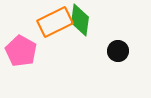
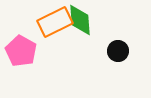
green diamond: rotated 12 degrees counterclockwise
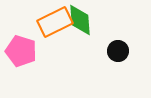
pink pentagon: rotated 12 degrees counterclockwise
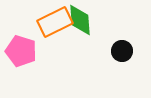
black circle: moved 4 px right
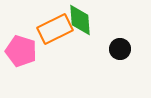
orange rectangle: moved 7 px down
black circle: moved 2 px left, 2 px up
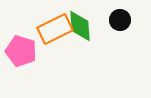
green diamond: moved 6 px down
black circle: moved 29 px up
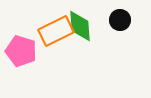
orange rectangle: moved 1 px right, 2 px down
